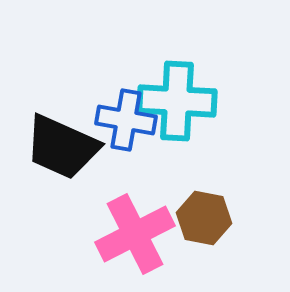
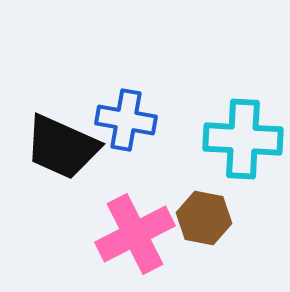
cyan cross: moved 66 px right, 38 px down
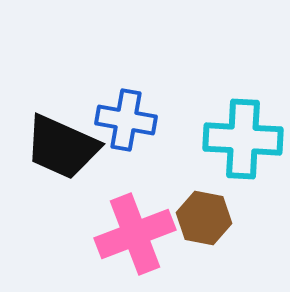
pink cross: rotated 6 degrees clockwise
